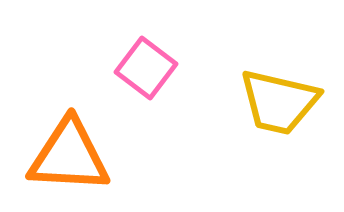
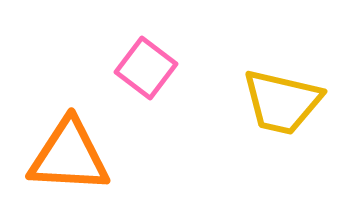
yellow trapezoid: moved 3 px right
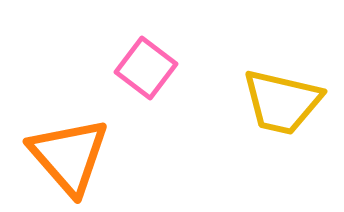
orange triangle: rotated 46 degrees clockwise
